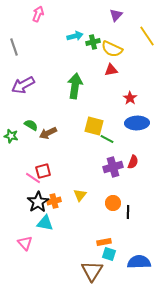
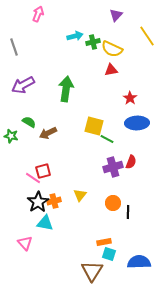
green arrow: moved 9 px left, 3 px down
green semicircle: moved 2 px left, 3 px up
red semicircle: moved 2 px left
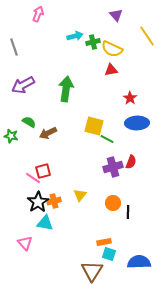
purple triangle: rotated 24 degrees counterclockwise
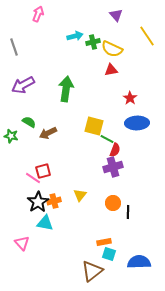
red semicircle: moved 16 px left, 12 px up
pink triangle: moved 3 px left
brown triangle: rotated 20 degrees clockwise
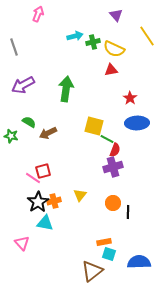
yellow semicircle: moved 2 px right
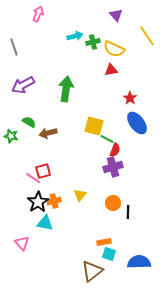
blue ellipse: rotated 55 degrees clockwise
brown arrow: rotated 12 degrees clockwise
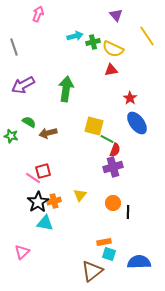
yellow semicircle: moved 1 px left
pink triangle: moved 9 px down; rotated 28 degrees clockwise
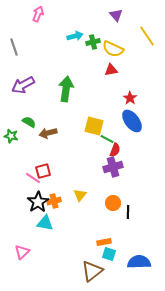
blue ellipse: moved 5 px left, 2 px up
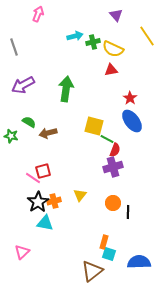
orange rectangle: rotated 64 degrees counterclockwise
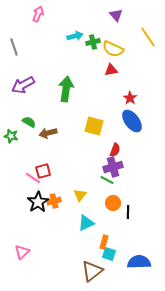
yellow line: moved 1 px right, 1 px down
green line: moved 41 px down
cyan triangle: moved 41 px right; rotated 36 degrees counterclockwise
